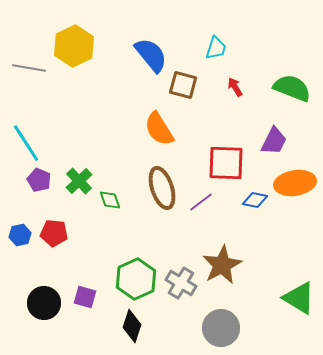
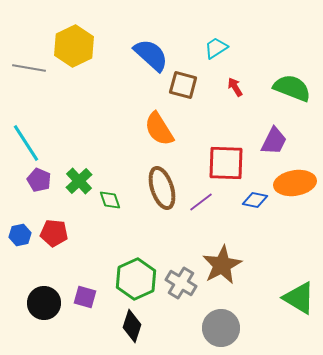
cyan trapezoid: rotated 140 degrees counterclockwise
blue semicircle: rotated 9 degrees counterclockwise
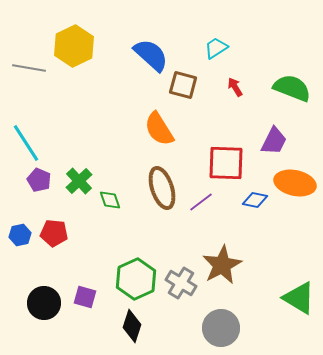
orange ellipse: rotated 21 degrees clockwise
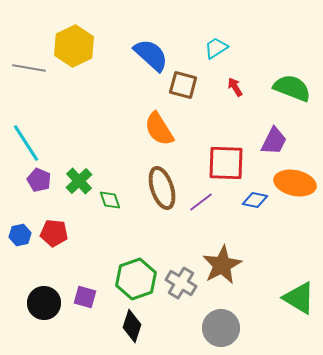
green hexagon: rotated 6 degrees clockwise
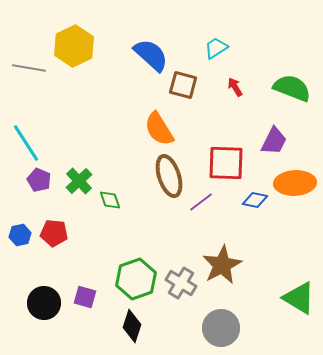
orange ellipse: rotated 15 degrees counterclockwise
brown ellipse: moved 7 px right, 12 px up
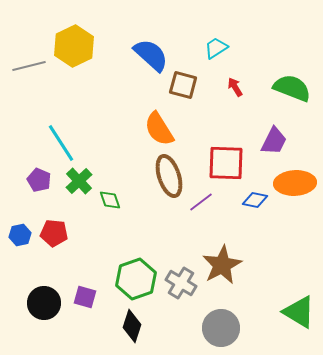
gray line: moved 2 px up; rotated 24 degrees counterclockwise
cyan line: moved 35 px right
green triangle: moved 14 px down
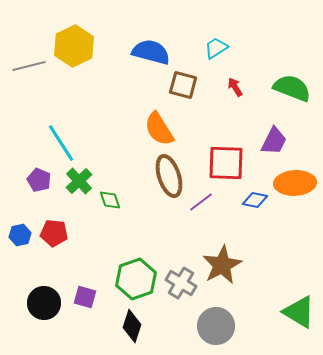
blue semicircle: moved 3 px up; rotated 27 degrees counterclockwise
gray circle: moved 5 px left, 2 px up
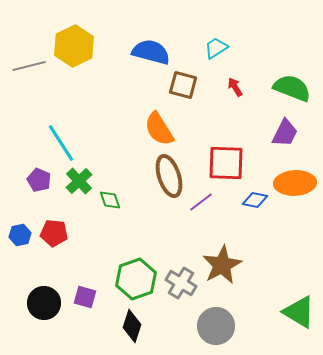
purple trapezoid: moved 11 px right, 8 px up
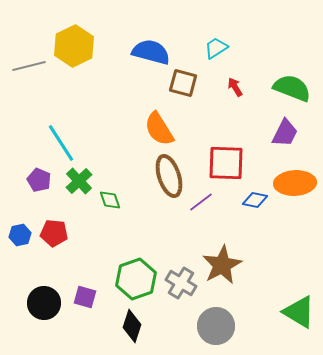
brown square: moved 2 px up
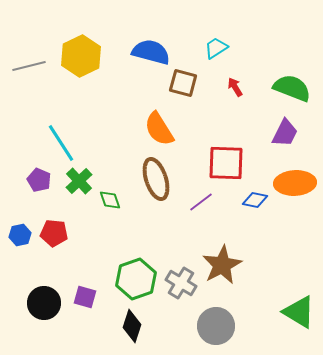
yellow hexagon: moved 7 px right, 10 px down
brown ellipse: moved 13 px left, 3 px down
